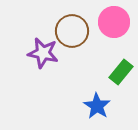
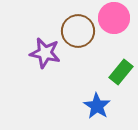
pink circle: moved 4 px up
brown circle: moved 6 px right
purple star: moved 2 px right
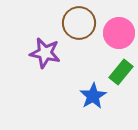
pink circle: moved 5 px right, 15 px down
brown circle: moved 1 px right, 8 px up
blue star: moved 4 px left, 10 px up; rotated 8 degrees clockwise
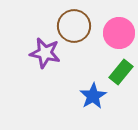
brown circle: moved 5 px left, 3 px down
